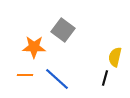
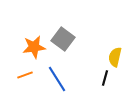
gray square: moved 9 px down
orange star: rotated 10 degrees counterclockwise
orange line: rotated 21 degrees counterclockwise
blue line: rotated 16 degrees clockwise
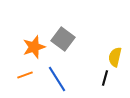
orange star: rotated 10 degrees counterclockwise
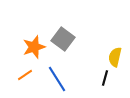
orange line: rotated 14 degrees counterclockwise
